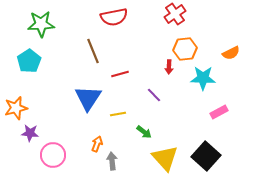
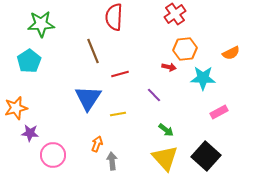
red semicircle: rotated 104 degrees clockwise
red arrow: rotated 80 degrees counterclockwise
green arrow: moved 22 px right, 2 px up
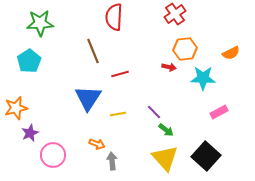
green star: moved 1 px left, 1 px up
purple line: moved 17 px down
purple star: rotated 30 degrees counterclockwise
orange arrow: rotated 91 degrees clockwise
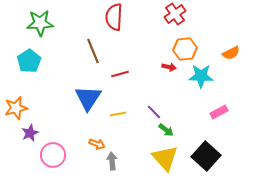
cyan star: moved 2 px left, 2 px up
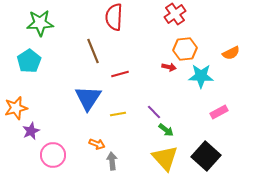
purple star: moved 1 px right, 2 px up
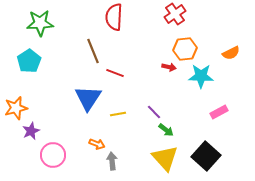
red line: moved 5 px left, 1 px up; rotated 36 degrees clockwise
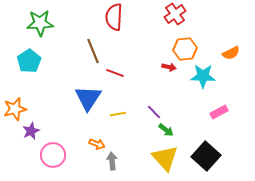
cyan star: moved 2 px right
orange star: moved 1 px left, 1 px down
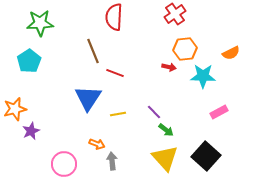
pink circle: moved 11 px right, 9 px down
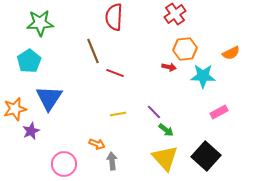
blue triangle: moved 39 px left
